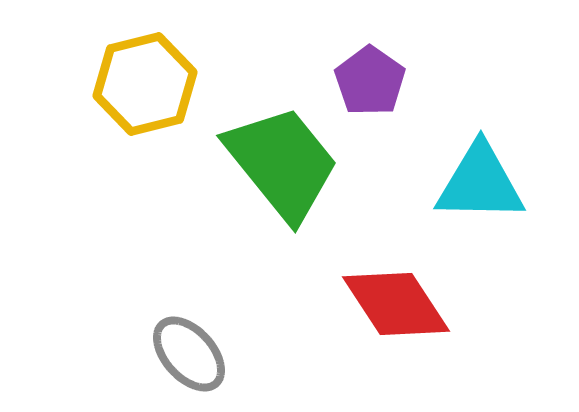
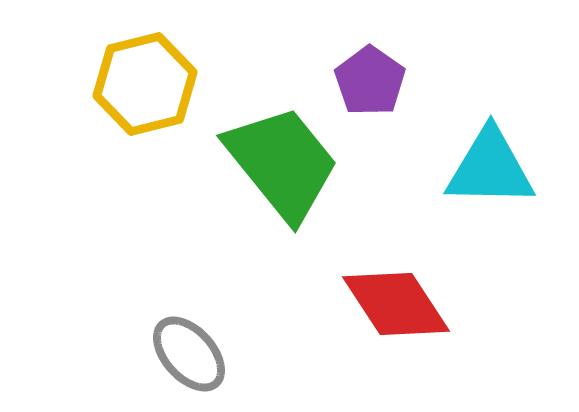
cyan triangle: moved 10 px right, 15 px up
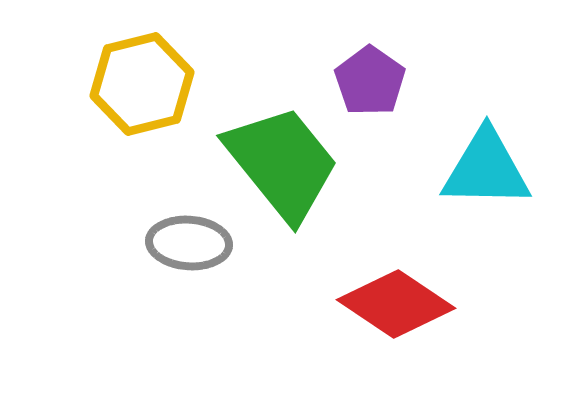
yellow hexagon: moved 3 px left
cyan triangle: moved 4 px left, 1 px down
red diamond: rotated 23 degrees counterclockwise
gray ellipse: moved 111 px up; rotated 44 degrees counterclockwise
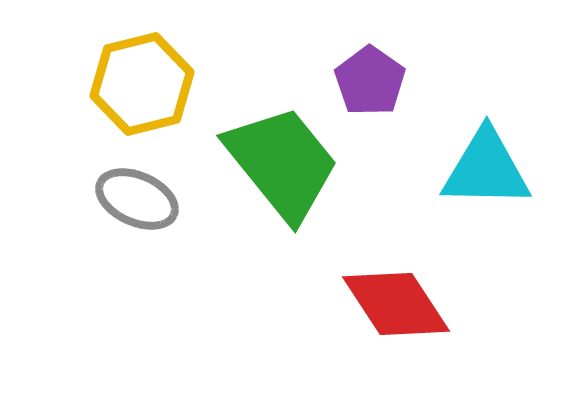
gray ellipse: moved 52 px left, 44 px up; rotated 20 degrees clockwise
red diamond: rotated 23 degrees clockwise
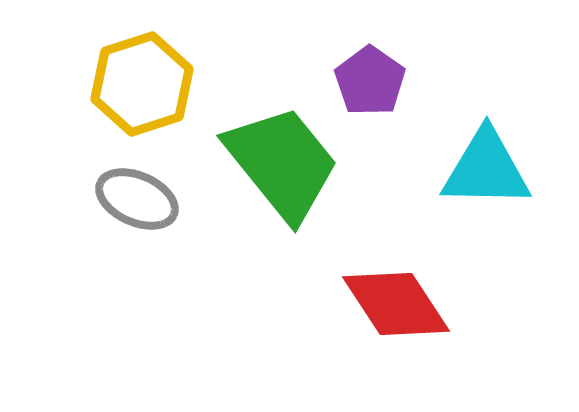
yellow hexagon: rotated 4 degrees counterclockwise
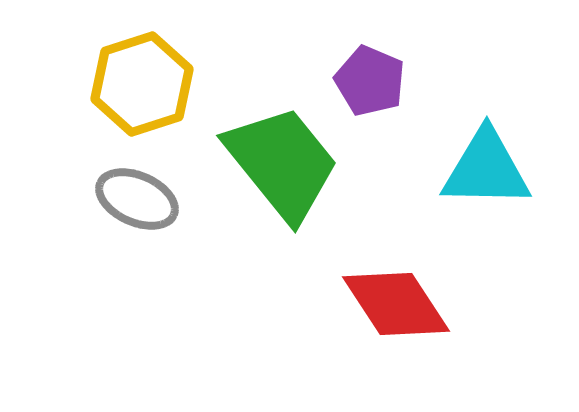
purple pentagon: rotated 12 degrees counterclockwise
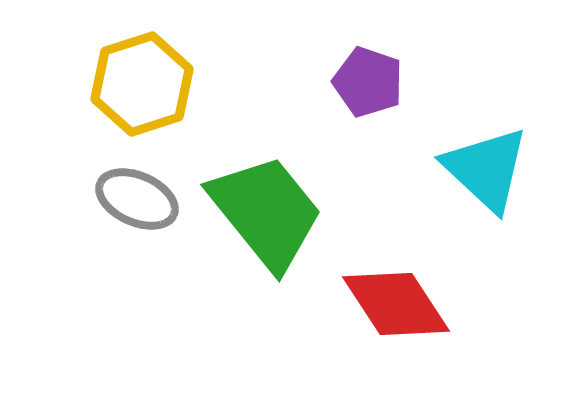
purple pentagon: moved 2 px left, 1 px down; rotated 4 degrees counterclockwise
green trapezoid: moved 16 px left, 49 px down
cyan triangle: rotated 42 degrees clockwise
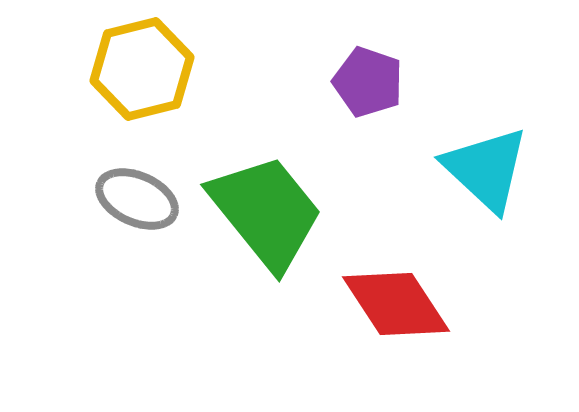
yellow hexagon: moved 15 px up; rotated 4 degrees clockwise
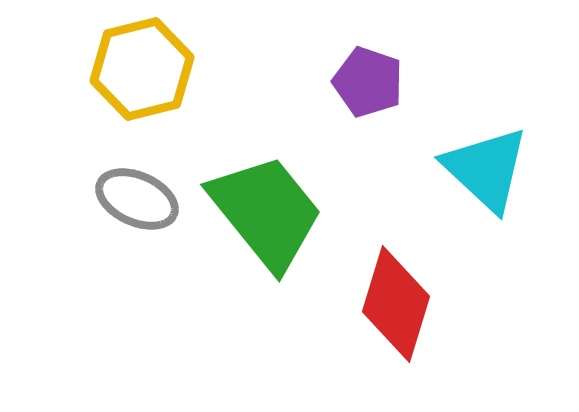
red diamond: rotated 50 degrees clockwise
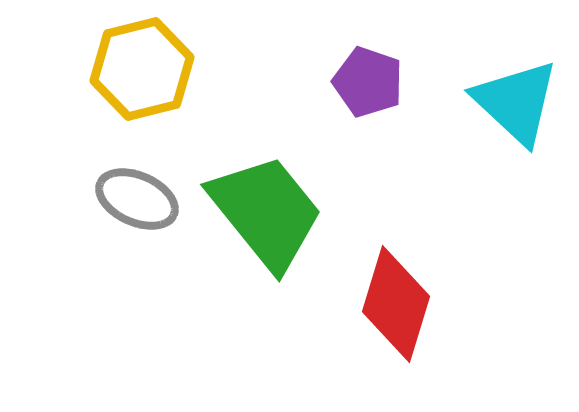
cyan triangle: moved 30 px right, 67 px up
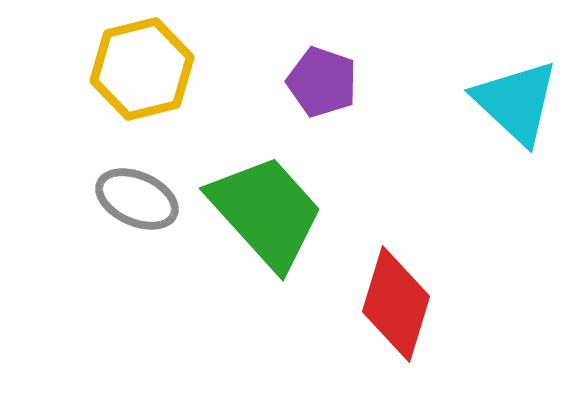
purple pentagon: moved 46 px left
green trapezoid: rotated 3 degrees counterclockwise
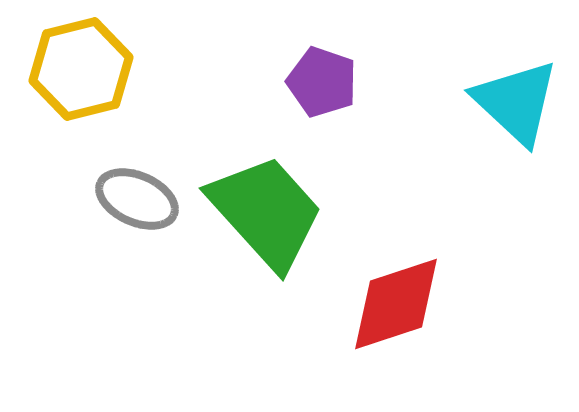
yellow hexagon: moved 61 px left
red diamond: rotated 55 degrees clockwise
